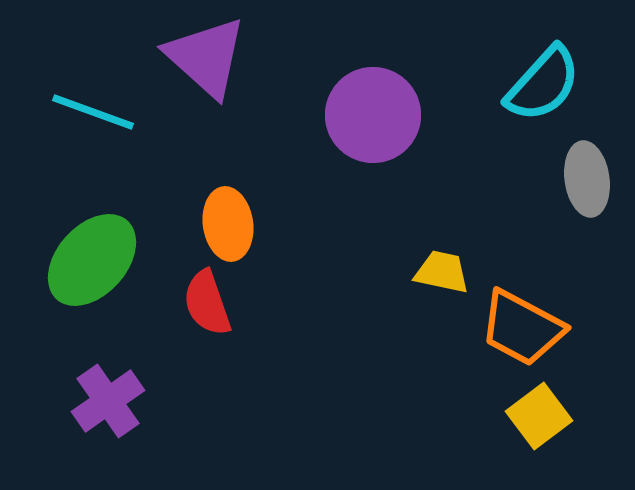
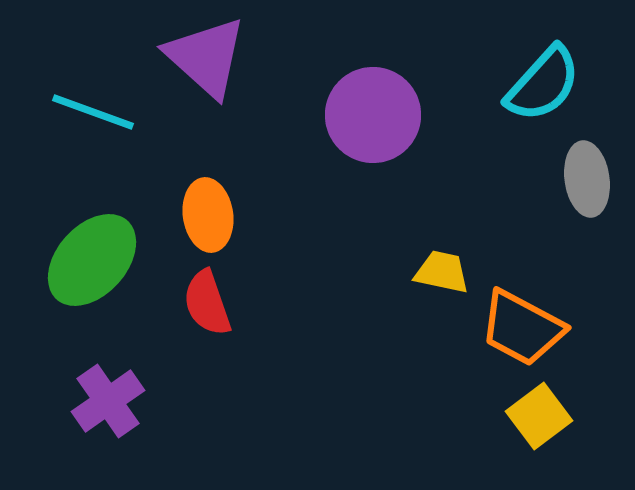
orange ellipse: moved 20 px left, 9 px up
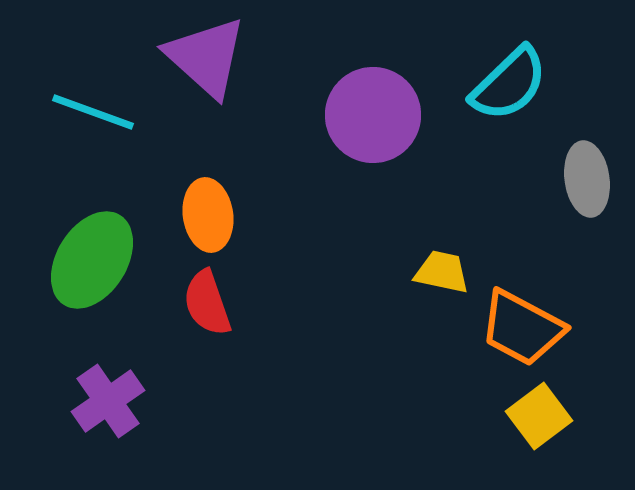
cyan semicircle: moved 34 px left; rotated 4 degrees clockwise
green ellipse: rotated 10 degrees counterclockwise
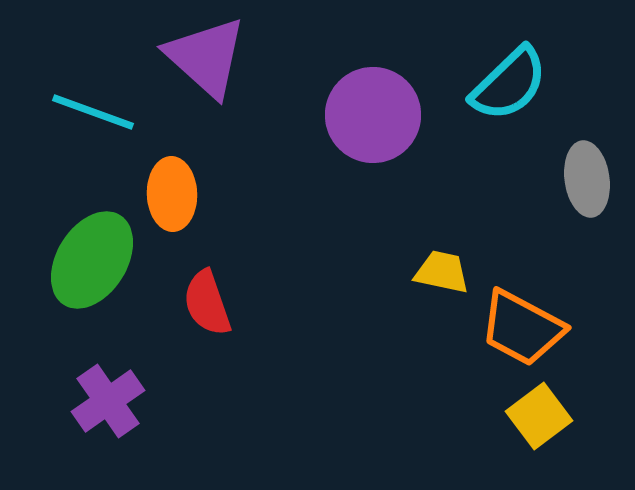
orange ellipse: moved 36 px left, 21 px up; rotated 6 degrees clockwise
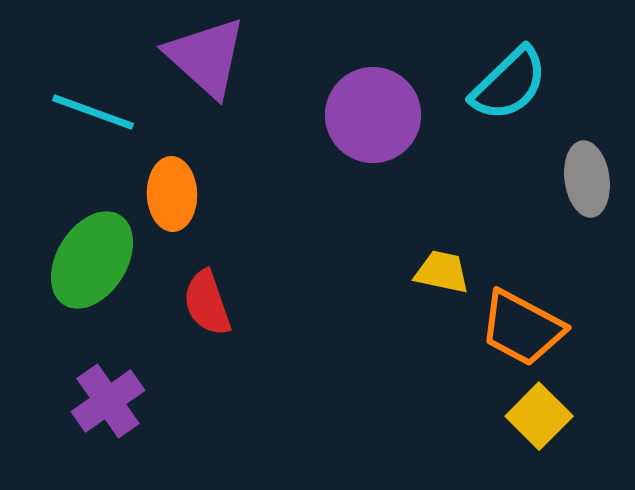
yellow square: rotated 8 degrees counterclockwise
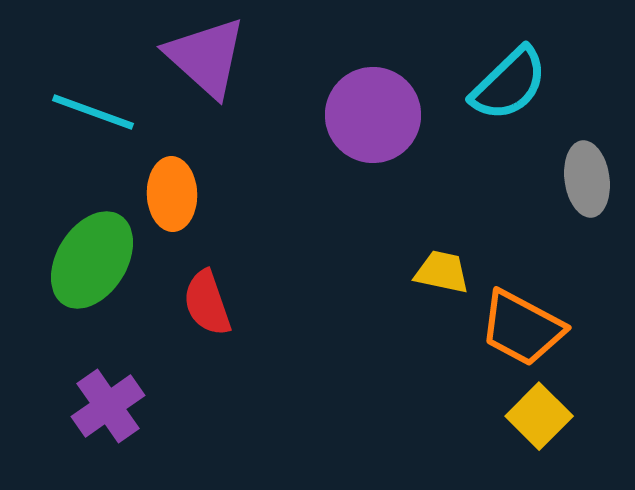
purple cross: moved 5 px down
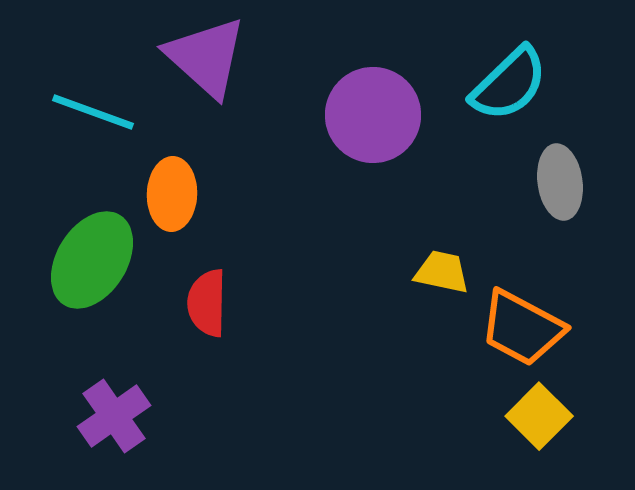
gray ellipse: moved 27 px left, 3 px down
orange ellipse: rotated 4 degrees clockwise
red semicircle: rotated 20 degrees clockwise
purple cross: moved 6 px right, 10 px down
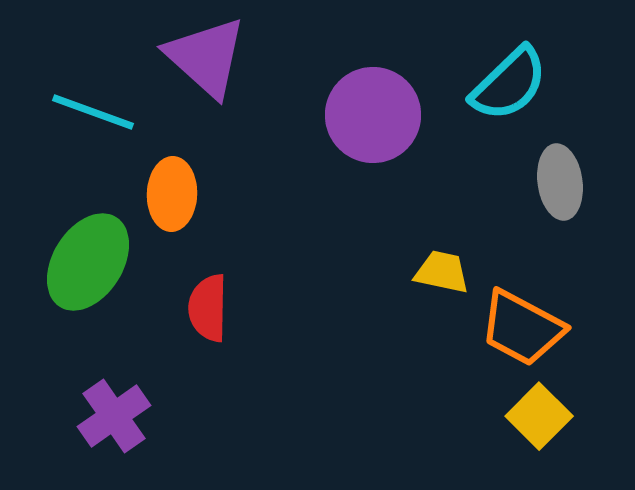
green ellipse: moved 4 px left, 2 px down
red semicircle: moved 1 px right, 5 px down
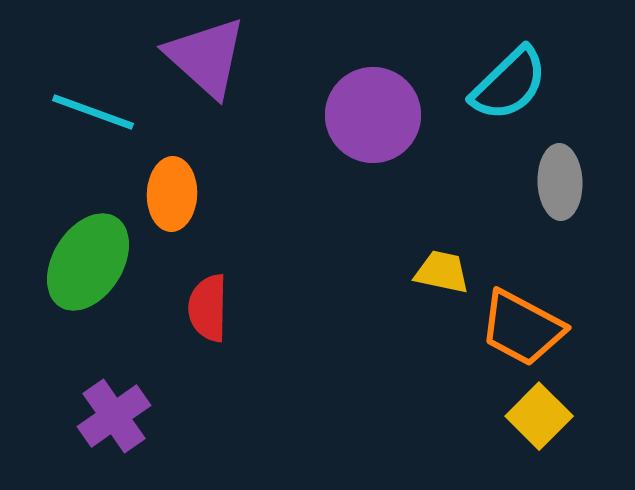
gray ellipse: rotated 6 degrees clockwise
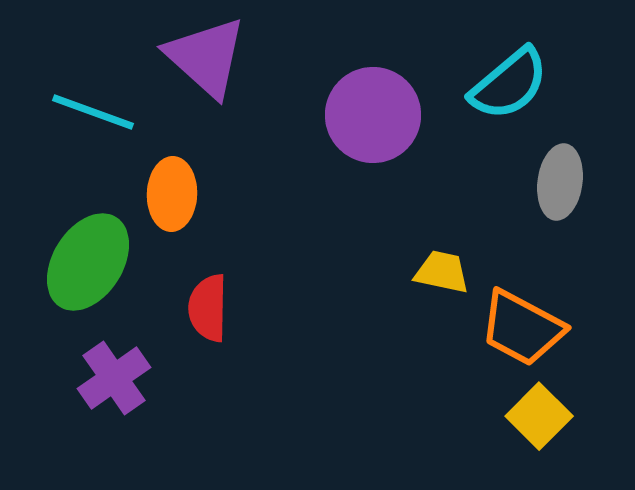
cyan semicircle: rotated 4 degrees clockwise
gray ellipse: rotated 10 degrees clockwise
purple cross: moved 38 px up
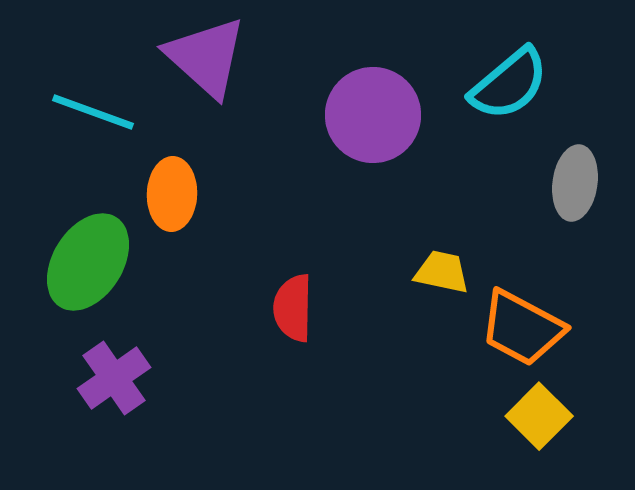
gray ellipse: moved 15 px right, 1 px down
red semicircle: moved 85 px right
